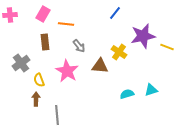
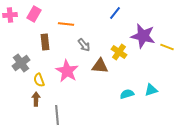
pink rectangle: moved 9 px left
purple star: rotated 25 degrees clockwise
gray arrow: moved 5 px right, 1 px up
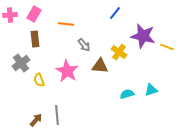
brown rectangle: moved 10 px left, 3 px up
brown arrow: moved 21 px down; rotated 40 degrees clockwise
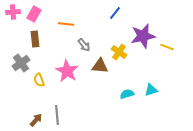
pink cross: moved 3 px right, 3 px up
purple star: rotated 25 degrees counterclockwise
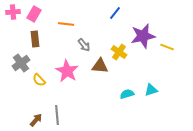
yellow semicircle: rotated 24 degrees counterclockwise
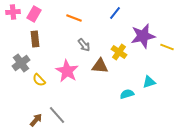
orange line: moved 8 px right, 6 px up; rotated 14 degrees clockwise
cyan triangle: moved 2 px left, 8 px up
gray line: rotated 36 degrees counterclockwise
